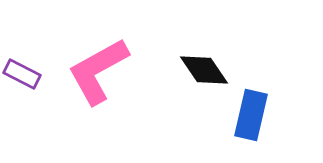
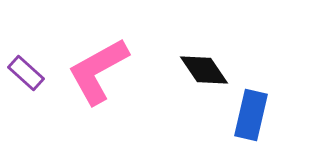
purple rectangle: moved 4 px right, 1 px up; rotated 15 degrees clockwise
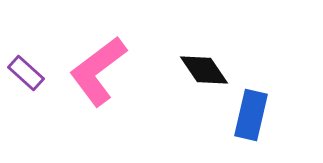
pink L-shape: rotated 8 degrees counterclockwise
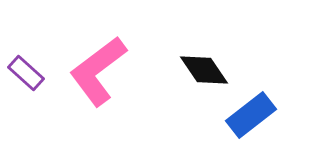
blue rectangle: rotated 39 degrees clockwise
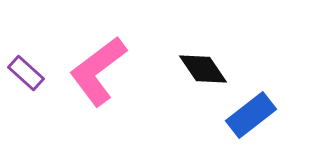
black diamond: moved 1 px left, 1 px up
